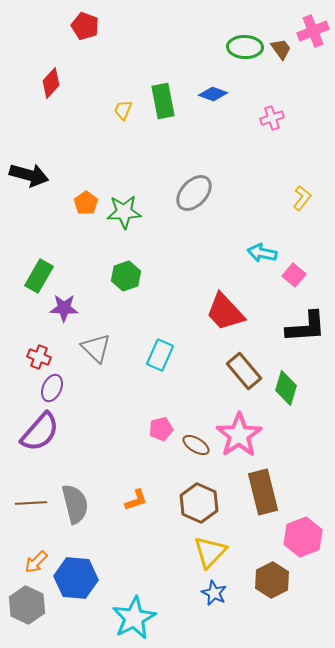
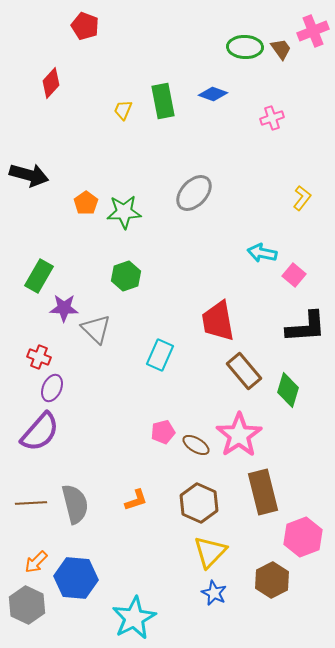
red trapezoid at (225, 312): moved 7 px left, 9 px down; rotated 33 degrees clockwise
gray triangle at (96, 348): moved 19 px up
green diamond at (286, 388): moved 2 px right, 2 px down
pink pentagon at (161, 429): moved 2 px right, 3 px down
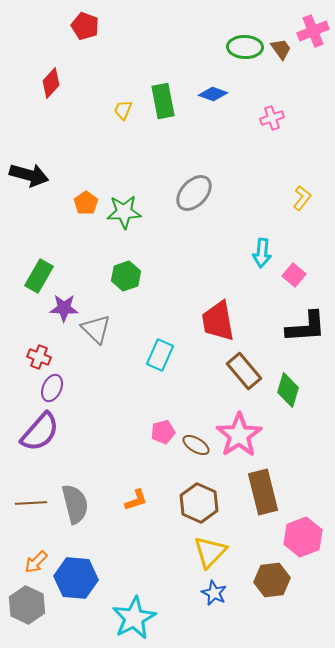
cyan arrow at (262, 253): rotated 96 degrees counterclockwise
brown hexagon at (272, 580): rotated 20 degrees clockwise
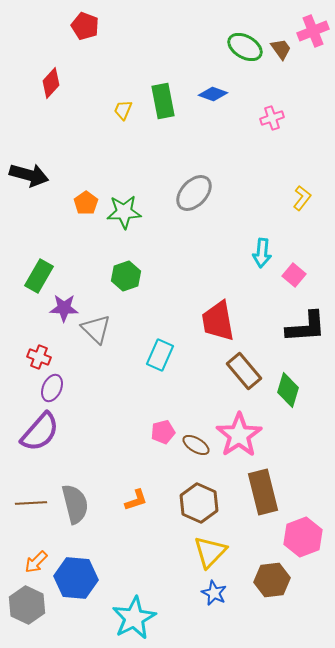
green ellipse at (245, 47): rotated 28 degrees clockwise
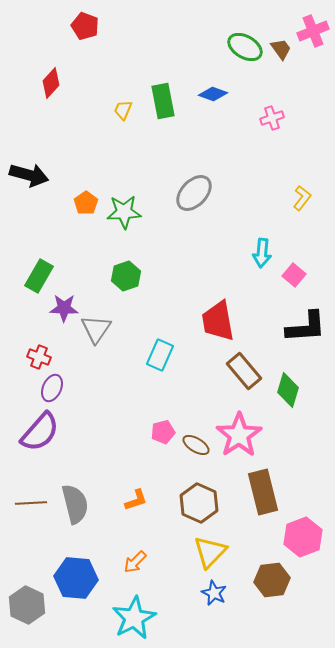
gray triangle at (96, 329): rotated 20 degrees clockwise
orange arrow at (36, 562): moved 99 px right
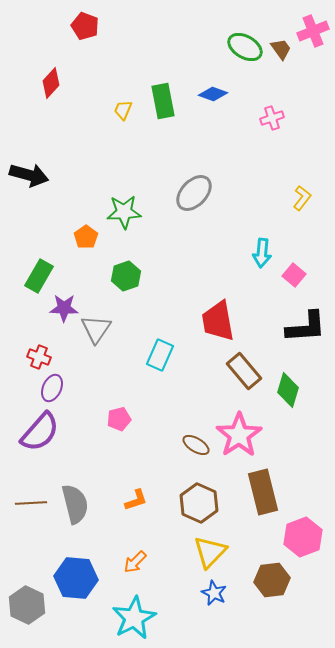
orange pentagon at (86, 203): moved 34 px down
pink pentagon at (163, 432): moved 44 px left, 13 px up
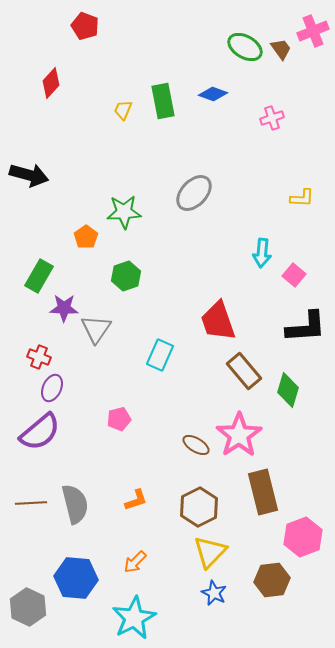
yellow L-shape at (302, 198): rotated 55 degrees clockwise
red trapezoid at (218, 321): rotated 9 degrees counterclockwise
purple semicircle at (40, 432): rotated 9 degrees clockwise
brown hexagon at (199, 503): moved 4 px down; rotated 9 degrees clockwise
gray hexagon at (27, 605): moved 1 px right, 2 px down
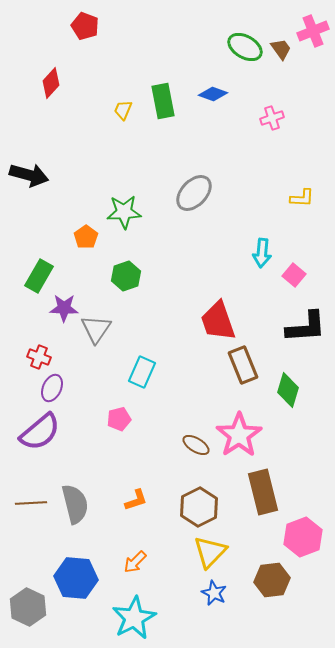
cyan rectangle at (160, 355): moved 18 px left, 17 px down
brown rectangle at (244, 371): moved 1 px left, 6 px up; rotated 18 degrees clockwise
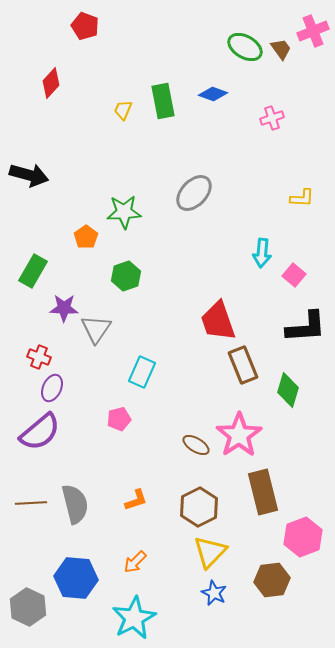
green rectangle at (39, 276): moved 6 px left, 5 px up
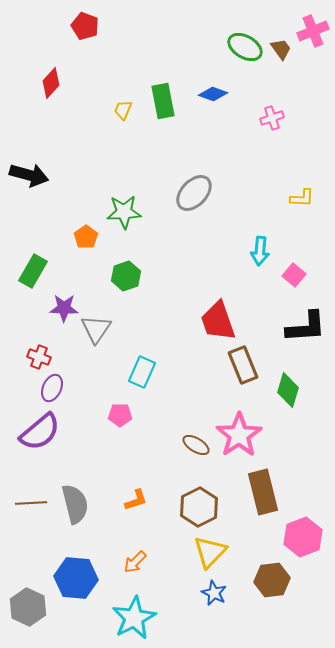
cyan arrow at (262, 253): moved 2 px left, 2 px up
pink pentagon at (119, 419): moved 1 px right, 4 px up; rotated 15 degrees clockwise
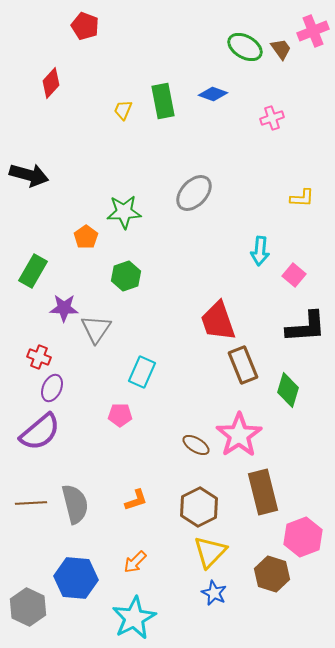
brown hexagon at (272, 580): moved 6 px up; rotated 24 degrees clockwise
